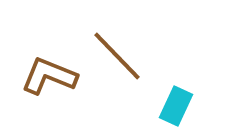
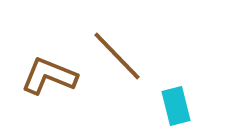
cyan rectangle: rotated 39 degrees counterclockwise
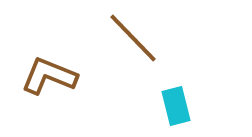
brown line: moved 16 px right, 18 px up
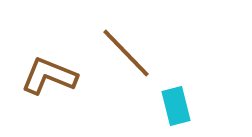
brown line: moved 7 px left, 15 px down
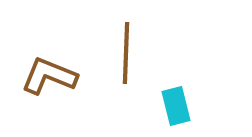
brown line: rotated 46 degrees clockwise
